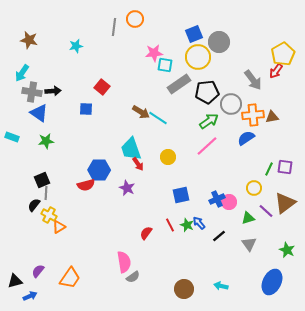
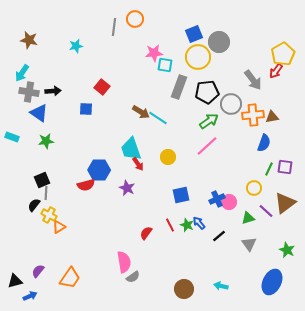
gray rectangle at (179, 84): moved 3 px down; rotated 35 degrees counterclockwise
gray cross at (32, 92): moved 3 px left
blue semicircle at (246, 138): moved 18 px right, 5 px down; rotated 144 degrees clockwise
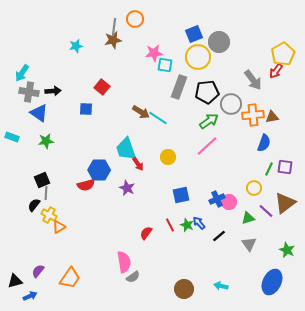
brown star at (29, 40): moved 84 px right; rotated 24 degrees counterclockwise
cyan trapezoid at (131, 149): moved 5 px left
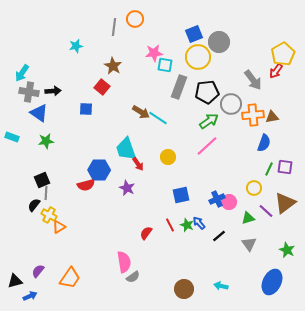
brown star at (113, 40): moved 26 px down; rotated 30 degrees counterclockwise
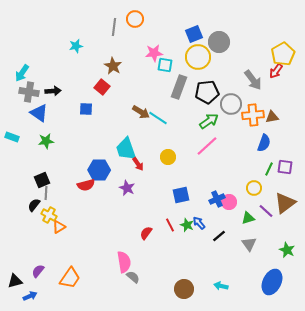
gray semicircle at (133, 277): rotated 104 degrees counterclockwise
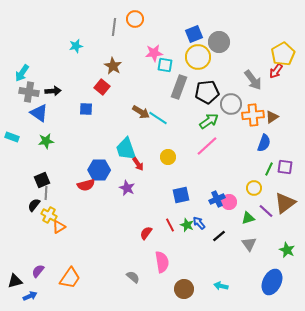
brown triangle at (272, 117): rotated 24 degrees counterclockwise
pink semicircle at (124, 262): moved 38 px right
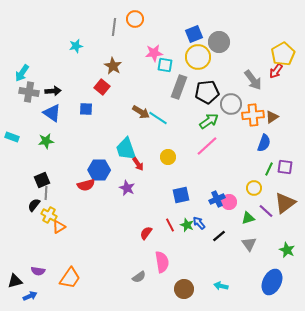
blue triangle at (39, 113): moved 13 px right
purple semicircle at (38, 271): rotated 120 degrees counterclockwise
gray semicircle at (133, 277): moved 6 px right; rotated 104 degrees clockwise
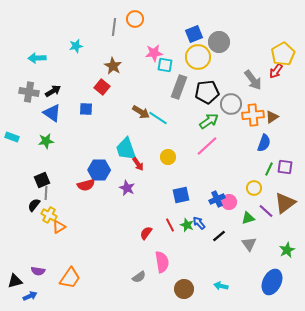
cyan arrow at (22, 73): moved 15 px right, 15 px up; rotated 54 degrees clockwise
black arrow at (53, 91): rotated 28 degrees counterclockwise
green star at (287, 250): rotated 21 degrees clockwise
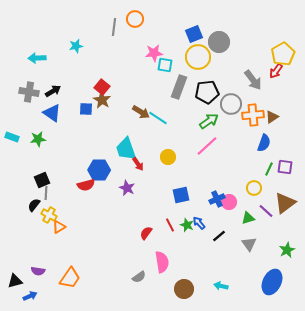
brown star at (113, 66): moved 11 px left, 34 px down
green star at (46, 141): moved 8 px left, 2 px up
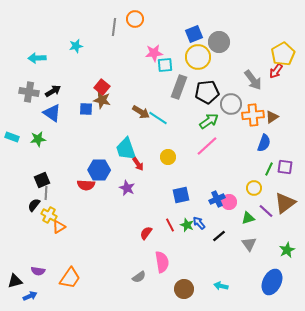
cyan square at (165, 65): rotated 14 degrees counterclockwise
brown star at (102, 100): rotated 18 degrees counterclockwise
red semicircle at (86, 185): rotated 18 degrees clockwise
